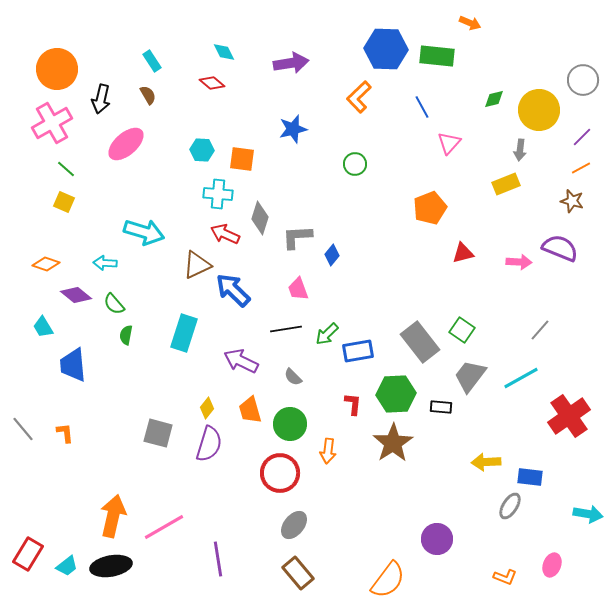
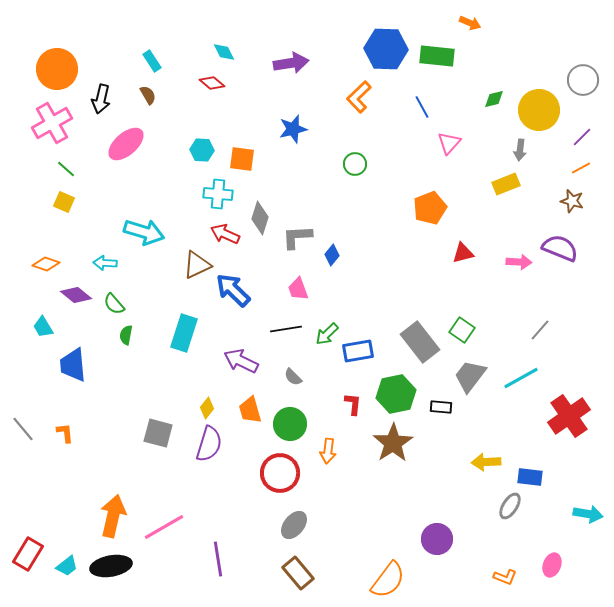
green hexagon at (396, 394): rotated 9 degrees counterclockwise
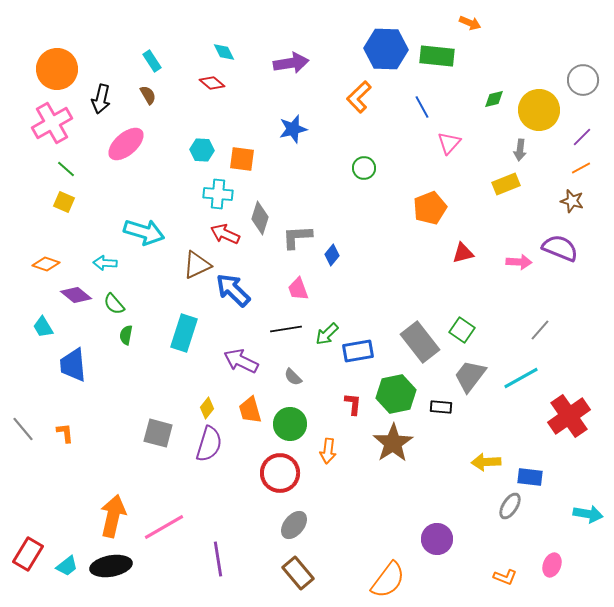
green circle at (355, 164): moved 9 px right, 4 px down
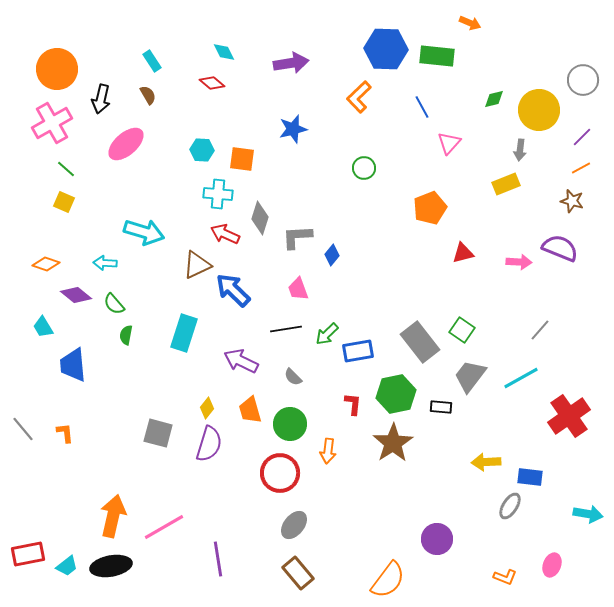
red rectangle at (28, 554): rotated 48 degrees clockwise
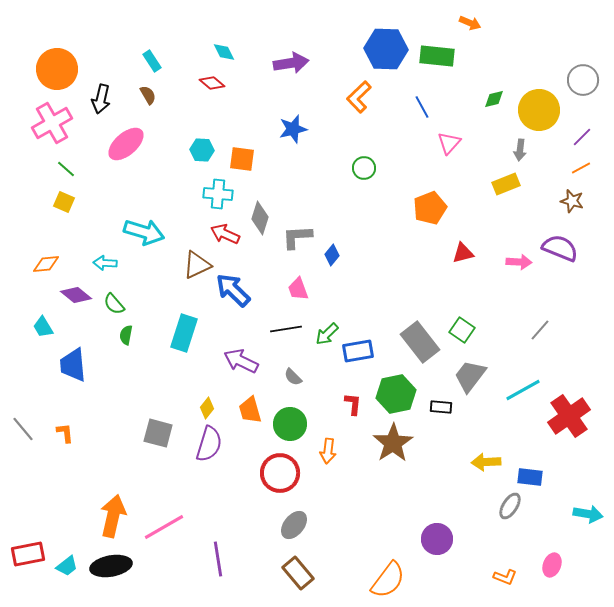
orange diamond at (46, 264): rotated 24 degrees counterclockwise
cyan line at (521, 378): moved 2 px right, 12 px down
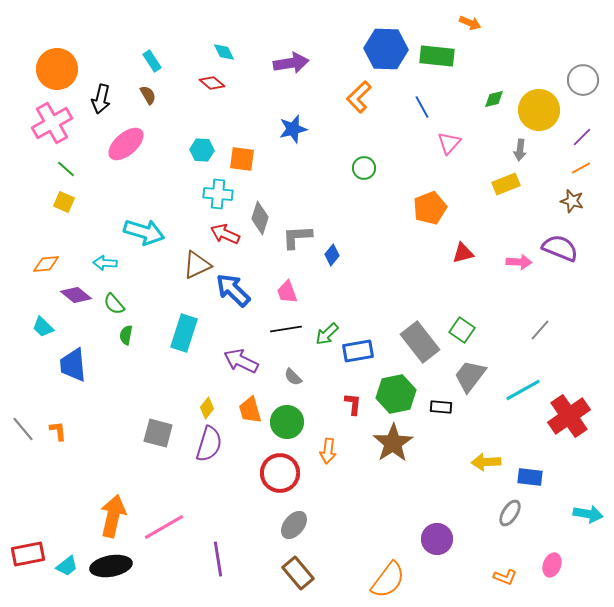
pink trapezoid at (298, 289): moved 11 px left, 3 px down
cyan trapezoid at (43, 327): rotated 15 degrees counterclockwise
green circle at (290, 424): moved 3 px left, 2 px up
orange L-shape at (65, 433): moved 7 px left, 2 px up
gray ellipse at (510, 506): moved 7 px down
